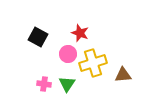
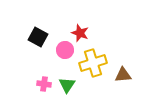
pink circle: moved 3 px left, 4 px up
green triangle: moved 1 px down
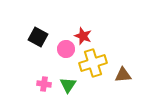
red star: moved 3 px right, 3 px down
pink circle: moved 1 px right, 1 px up
green triangle: moved 1 px right
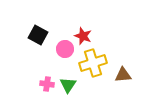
black square: moved 2 px up
pink circle: moved 1 px left
pink cross: moved 3 px right
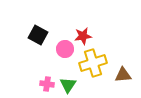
red star: rotated 30 degrees counterclockwise
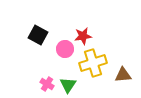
pink cross: rotated 24 degrees clockwise
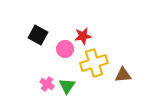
yellow cross: moved 1 px right
green triangle: moved 1 px left, 1 px down
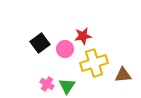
black square: moved 2 px right, 8 px down; rotated 24 degrees clockwise
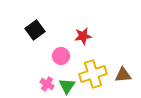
black square: moved 5 px left, 13 px up
pink circle: moved 4 px left, 7 px down
yellow cross: moved 1 px left, 11 px down
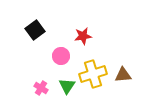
pink cross: moved 6 px left, 4 px down
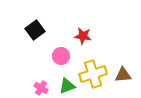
red star: rotated 18 degrees clockwise
green triangle: rotated 36 degrees clockwise
